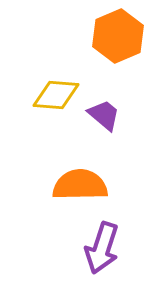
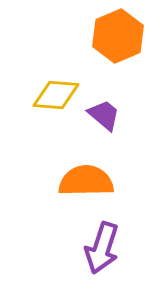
orange semicircle: moved 6 px right, 4 px up
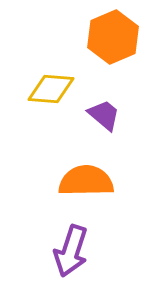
orange hexagon: moved 5 px left, 1 px down
yellow diamond: moved 5 px left, 6 px up
purple arrow: moved 31 px left, 3 px down
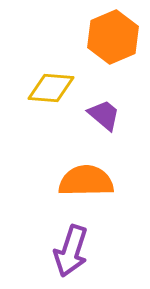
yellow diamond: moved 1 px up
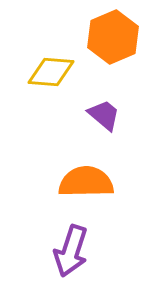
yellow diamond: moved 16 px up
orange semicircle: moved 1 px down
